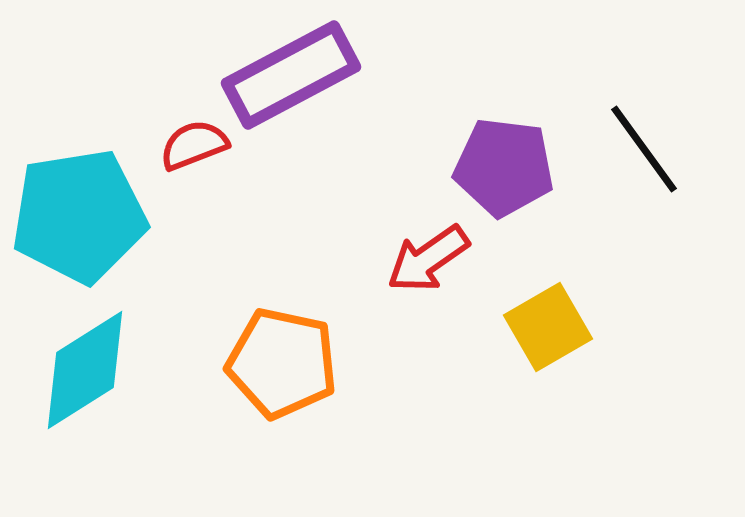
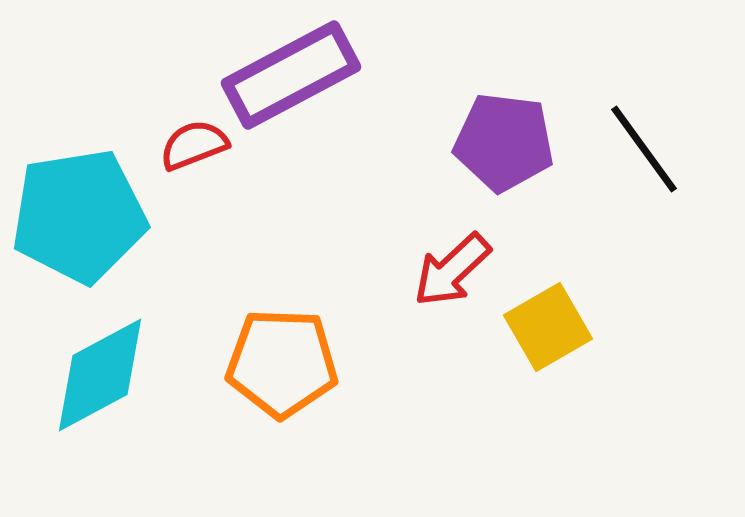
purple pentagon: moved 25 px up
red arrow: moved 24 px right, 11 px down; rotated 8 degrees counterclockwise
orange pentagon: rotated 10 degrees counterclockwise
cyan diamond: moved 15 px right, 5 px down; rotated 4 degrees clockwise
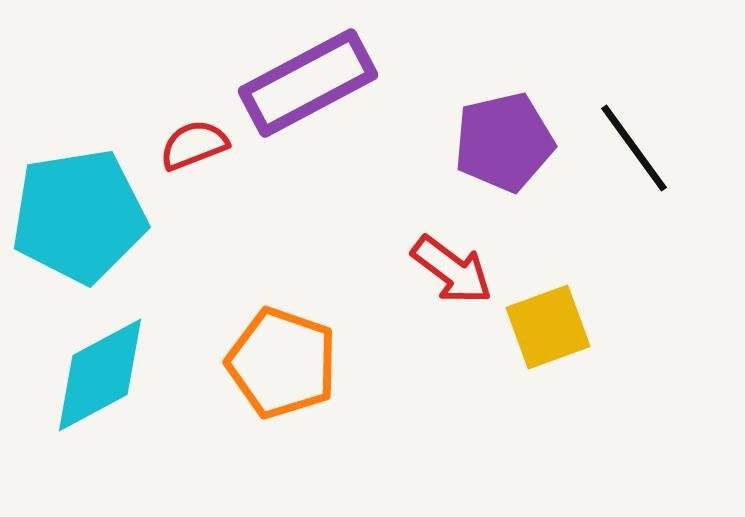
purple rectangle: moved 17 px right, 8 px down
purple pentagon: rotated 20 degrees counterclockwise
black line: moved 10 px left, 1 px up
red arrow: rotated 100 degrees counterclockwise
yellow square: rotated 10 degrees clockwise
orange pentagon: rotated 17 degrees clockwise
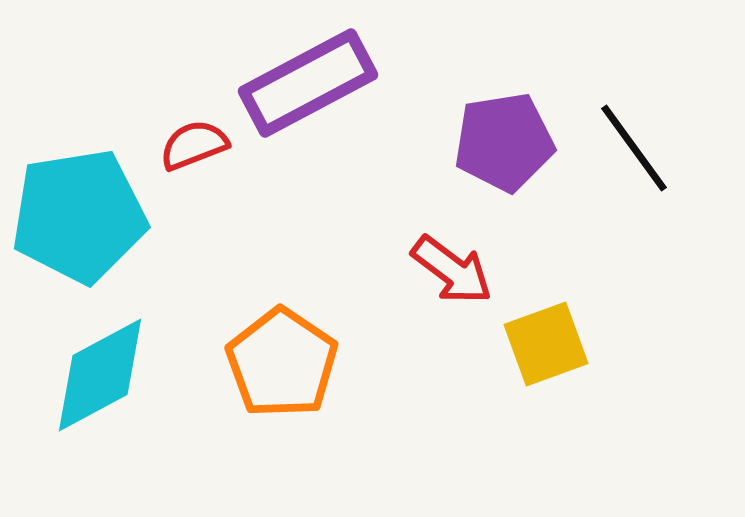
purple pentagon: rotated 4 degrees clockwise
yellow square: moved 2 px left, 17 px down
orange pentagon: rotated 15 degrees clockwise
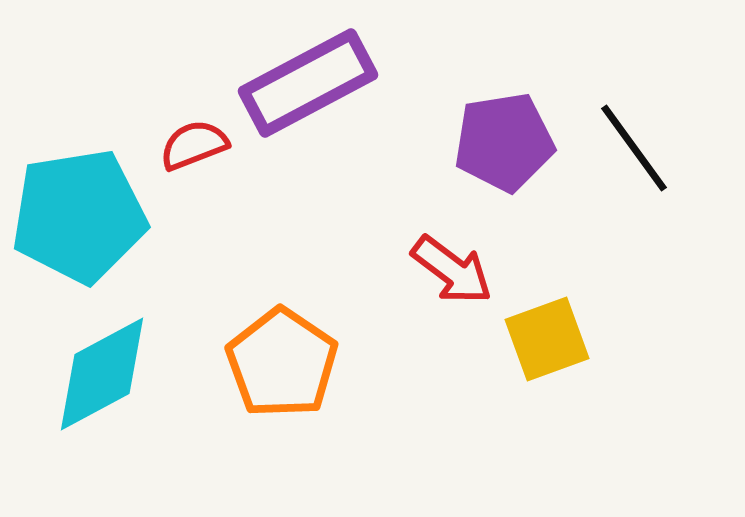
yellow square: moved 1 px right, 5 px up
cyan diamond: moved 2 px right, 1 px up
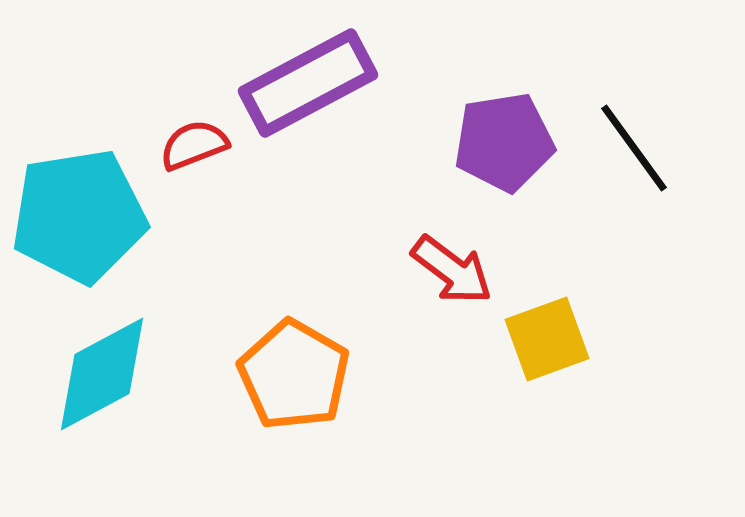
orange pentagon: moved 12 px right, 12 px down; rotated 4 degrees counterclockwise
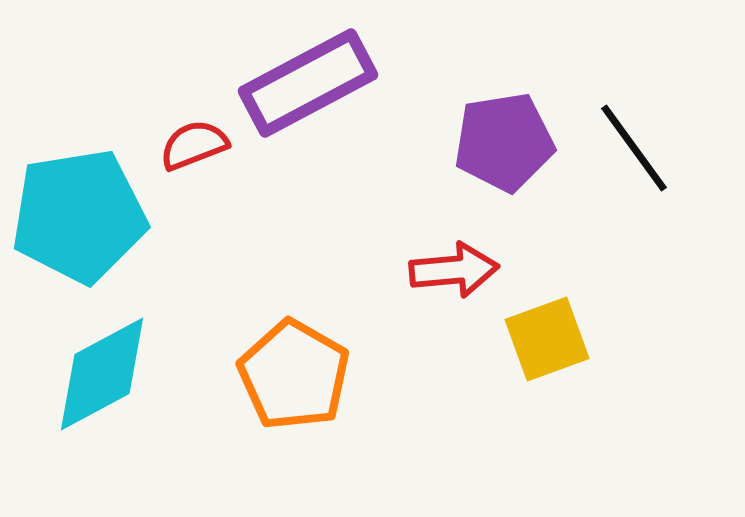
red arrow: moved 2 px right; rotated 42 degrees counterclockwise
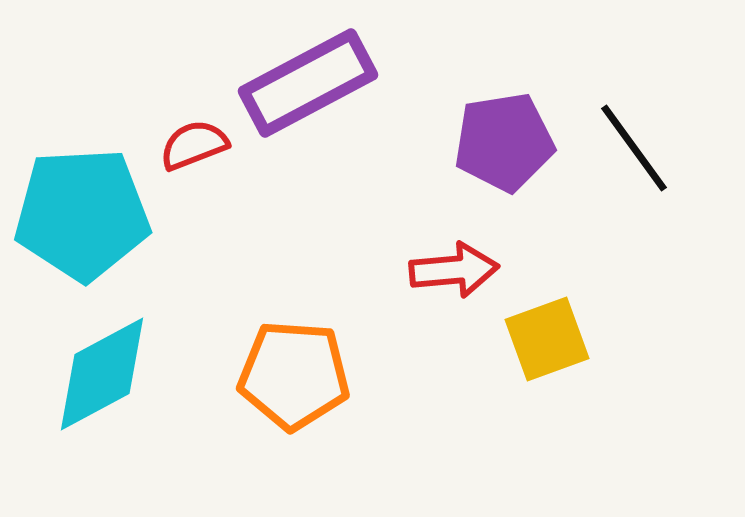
cyan pentagon: moved 3 px right, 2 px up; rotated 6 degrees clockwise
orange pentagon: rotated 26 degrees counterclockwise
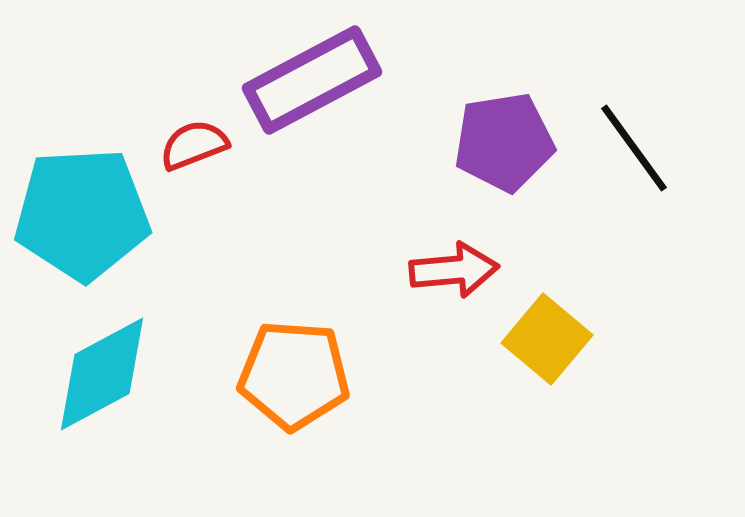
purple rectangle: moved 4 px right, 3 px up
yellow square: rotated 30 degrees counterclockwise
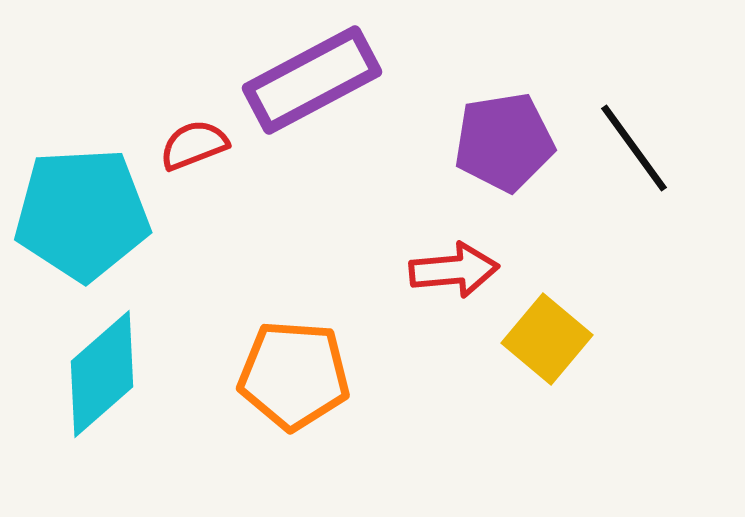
cyan diamond: rotated 13 degrees counterclockwise
